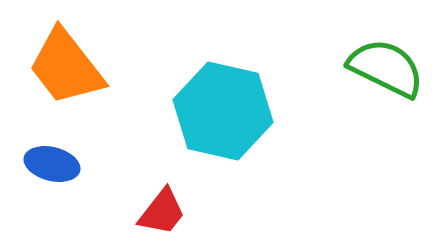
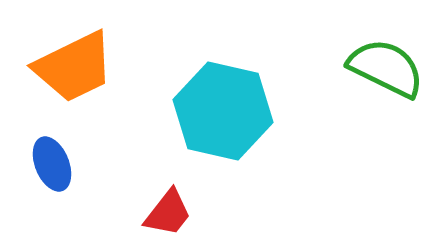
orange trapezoid: moved 8 px right; rotated 78 degrees counterclockwise
blue ellipse: rotated 54 degrees clockwise
red trapezoid: moved 6 px right, 1 px down
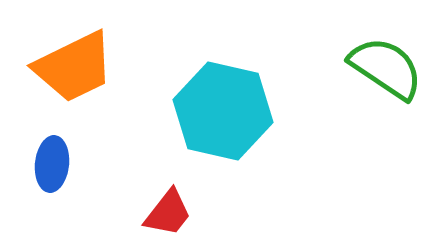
green semicircle: rotated 8 degrees clockwise
blue ellipse: rotated 28 degrees clockwise
